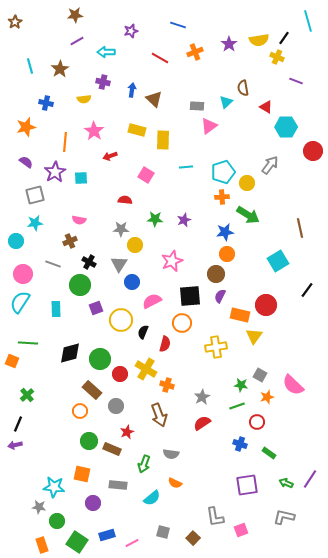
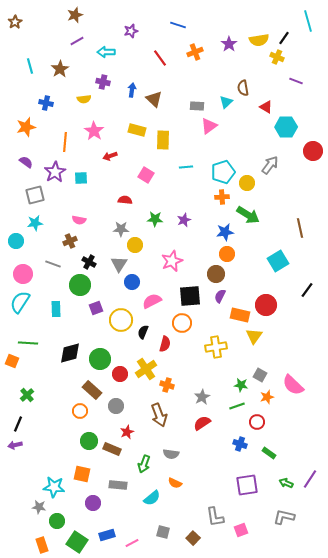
brown star at (75, 15): rotated 14 degrees counterclockwise
red line at (160, 58): rotated 24 degrees clockwise
yellow cross at (146, 369): rotated 25 degrees clockwise
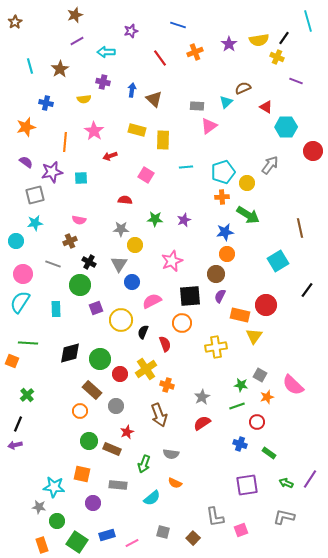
brown semicircle at (243, 88): rotated 77 degrees clockwise
purple star at (55, 172): moved 3 px left; rotated 20 degrees clockwise
red semicircle at (165, 344): rotated 35 degrees counterclockwise
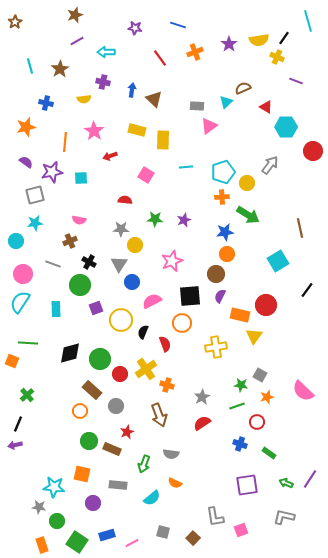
purple star at (131, 31): moved 4 px right, 3 px up; rotated 24 degrees clockwise
pink semicircle at (293, 385): moved 10 px right, 6 px down
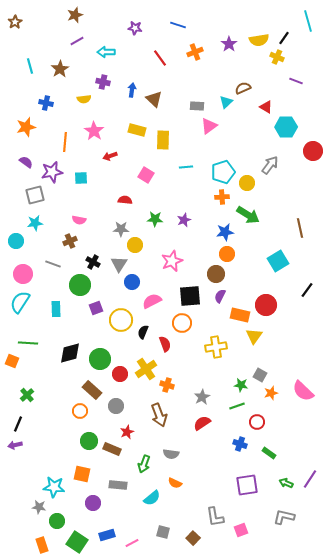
black cross at (89, 262): moved 4 px right
orange star at (267, 397): moved 4 px right, 4 px up
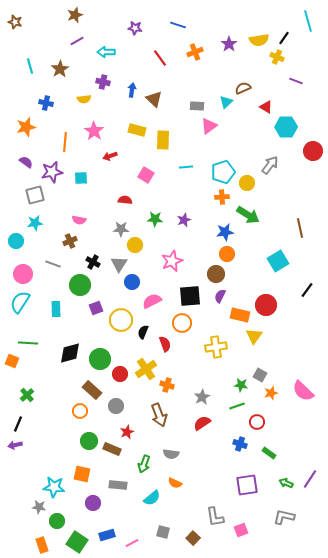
brown star at (15, 22): rotated 24 degrees counterclockwise
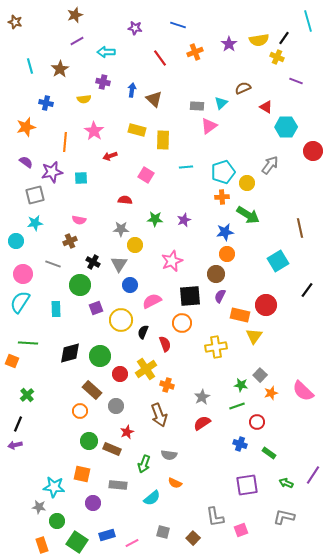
cyan triangle at (226, 102): moved 5 px left, 1 px down
blue circle at (132, 282): moved 2 px left, 3 px down
green circle at (100, 359): moved 3 px up
gray square at (260, 375): rotated 16 degrees clockwise
gray semicircle at (171, 454): moved 2 px left, 1 px down
purple line at (310, 479): moved 3 px right, 4 px up
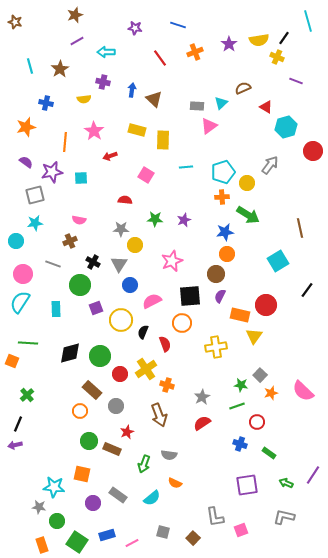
cyan hexagon at (286, 127): rotated 15 degrees counterclockwise
gray rectangle at (118, 485): moved 10 px down; rotated 30 degrees clockwise
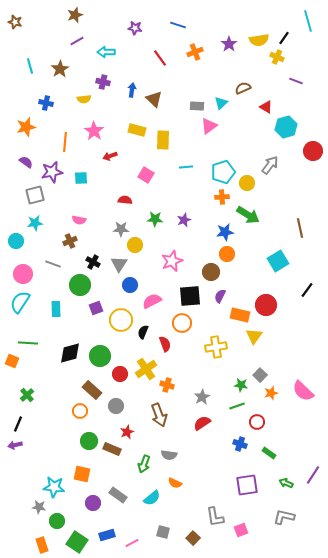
brown circle at (216, 274): moved 5 px left, 2 px up
